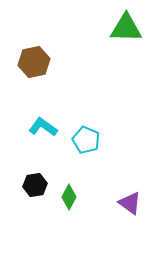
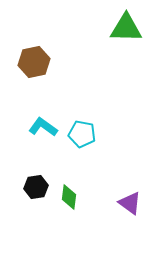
cyan pentagon: moved 4 px left, 6 px up; rotated 12 degrees counterclockwise
black hexagon: moved 1 px right, 2 px down
green diamond: rotated 20 degrees counterclockwise
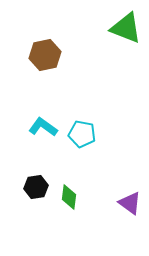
green triangle: rotated 20 degrees clockwise
brown hexagon: moved 11 px right, 7 px up
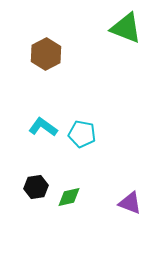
brown hexagon: moved 1 px right, 1 px up; rotated 16 degrees counterclockwise
green diamond: rotated 70 degrees clockwise
purple triangle: rotated 15 degrees counterclockwise
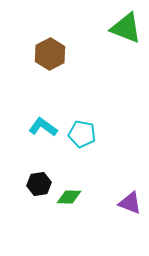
brown hexagon: moved 4 px right
black hexagon: moved 3 px right, 3 px up
green diamond: rotated 15 degrees clockwise
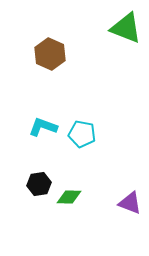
brown hexagon: rotated 8 degrees counterclockwise
cyan L-shape: rotated 16 degrees counterclockwise
